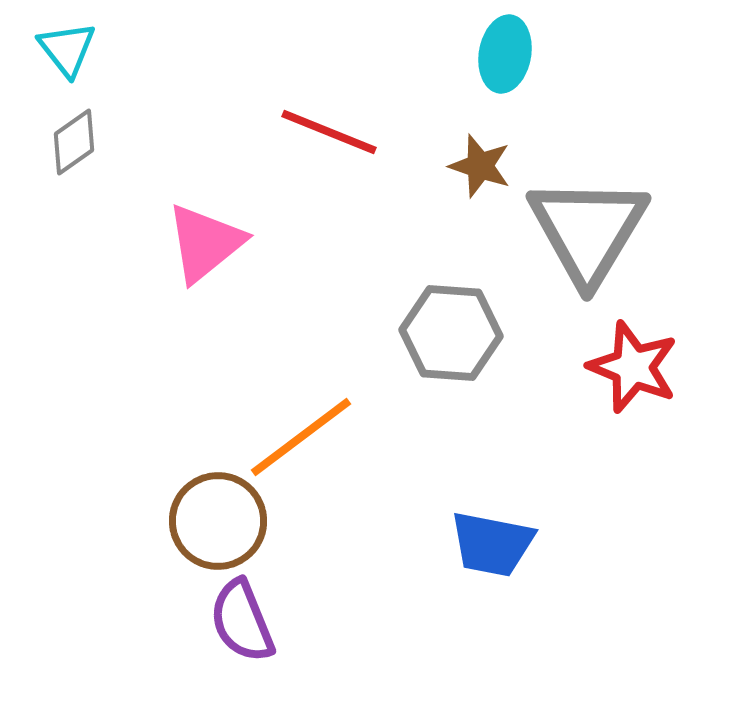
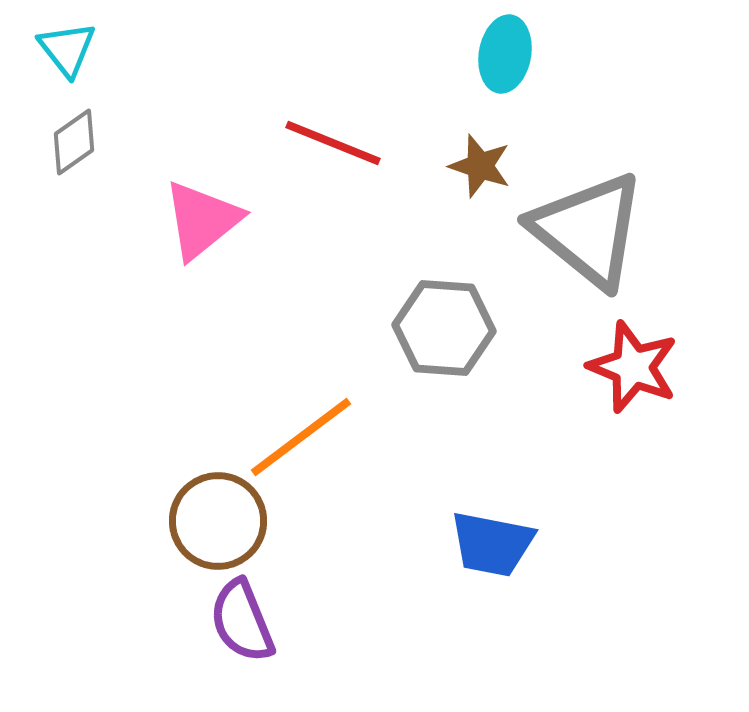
red line: moved 4 px right, 11 px down
gray triangle: rotated 22 degrees counterclockwise
pink triangle: moved 3 px left, 23 px up
gray hexagon: moved 7 px left, 5 px up
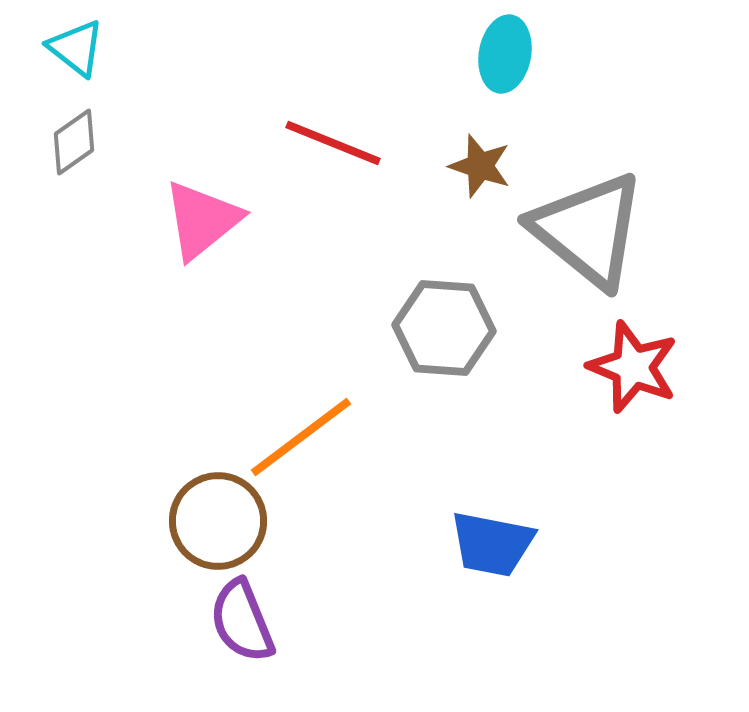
cyan triangle: moved 9 px right, 1 px up; rotated 14 degrees counterclockwise
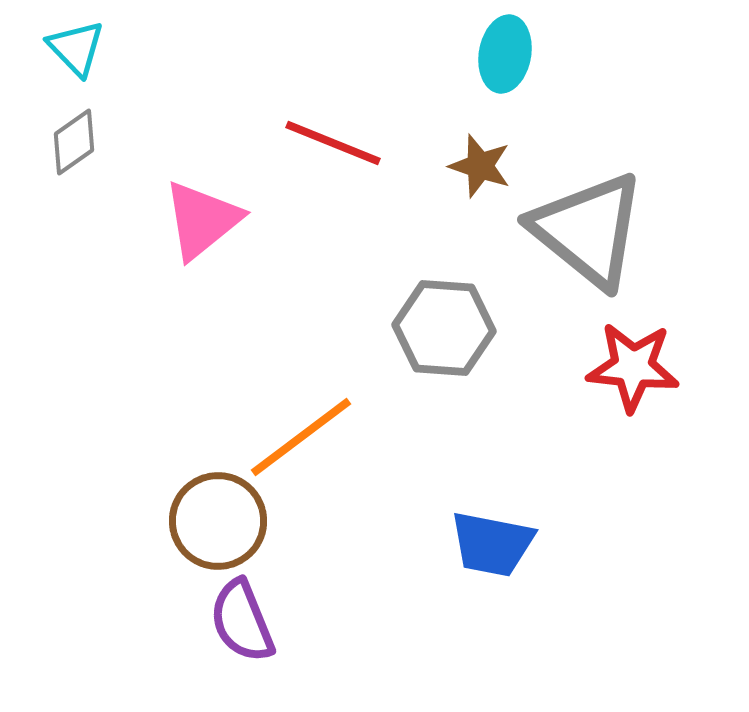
cyan triangle: rotated 8 degrees clockwise
red star: rotated 16 degrees counterclockwise
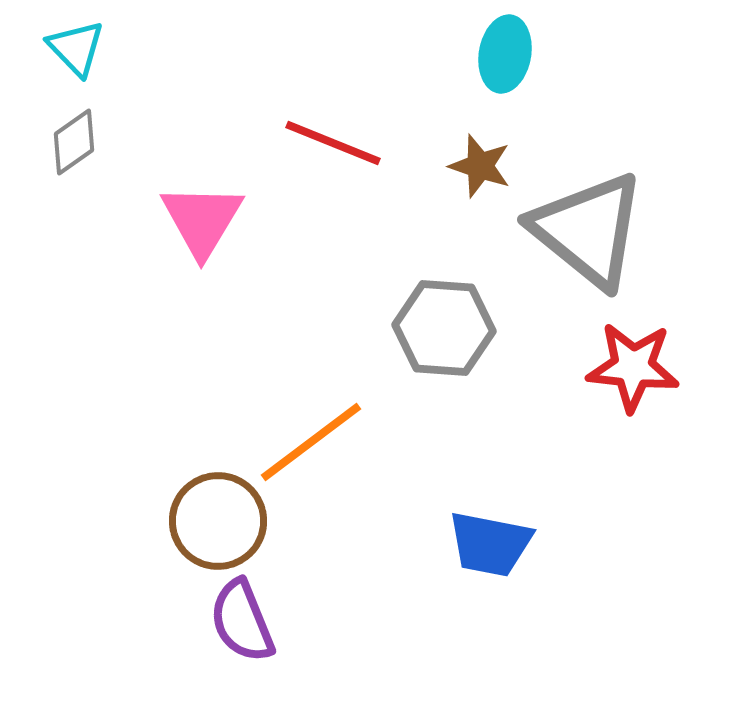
pink triangle: rotated 20 degrees counterclockwise
orange line: moved 10 px right, 5 px down
blue trapezoid: moved 2 px left
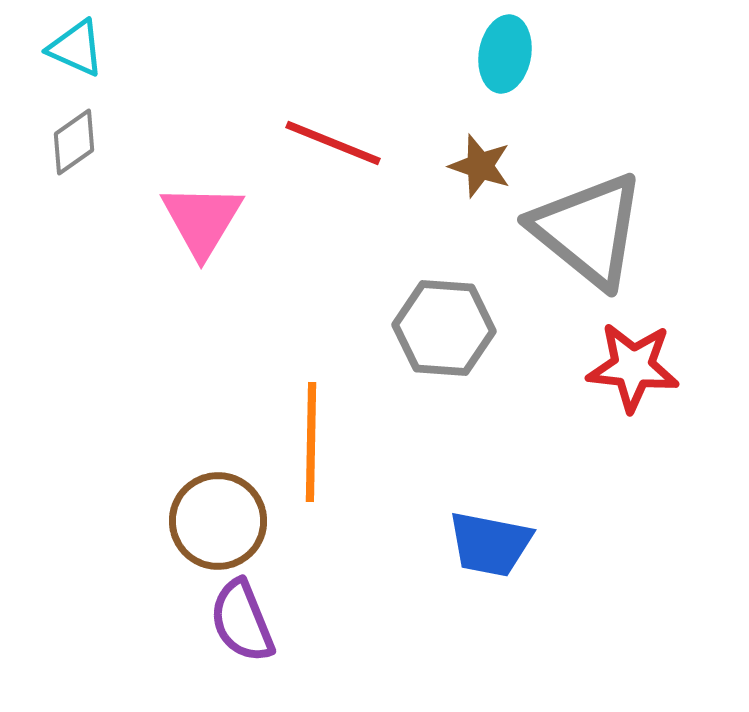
cyan triangle: rotated 22 degrees counterclockwise
orange line: rotated 52 degrees counterclockwise
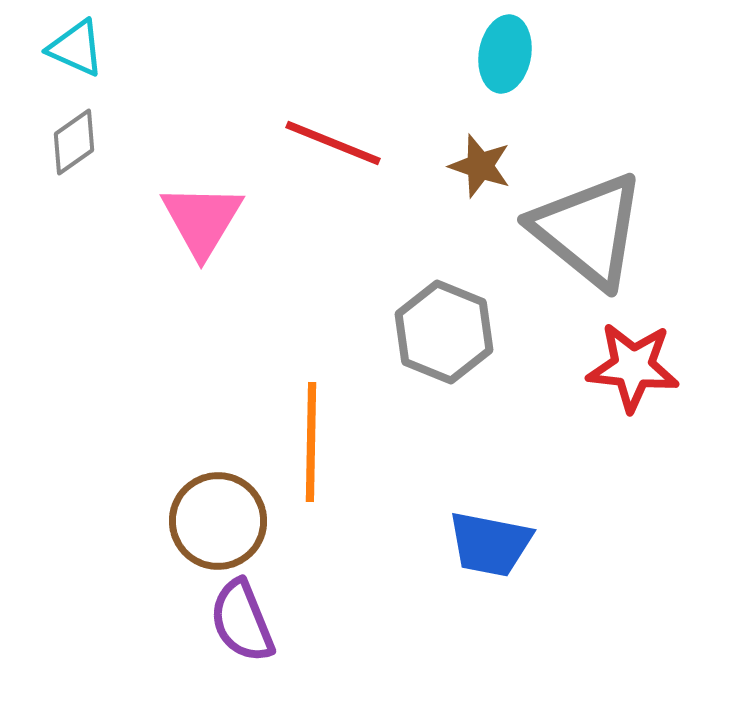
gray hexagon: moved 4 px down; rotated 18 degrees clockwise
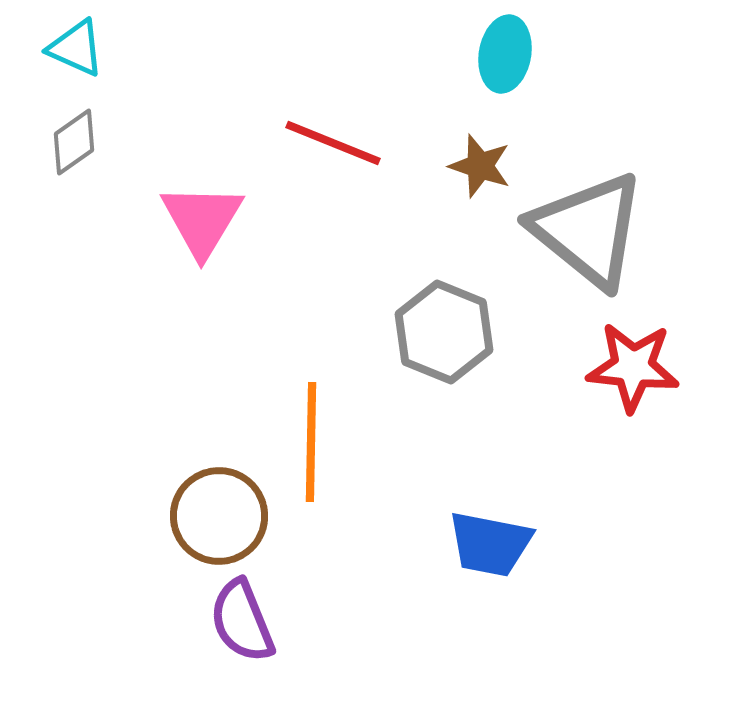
brown circle: moved 1 px right, 5 px up
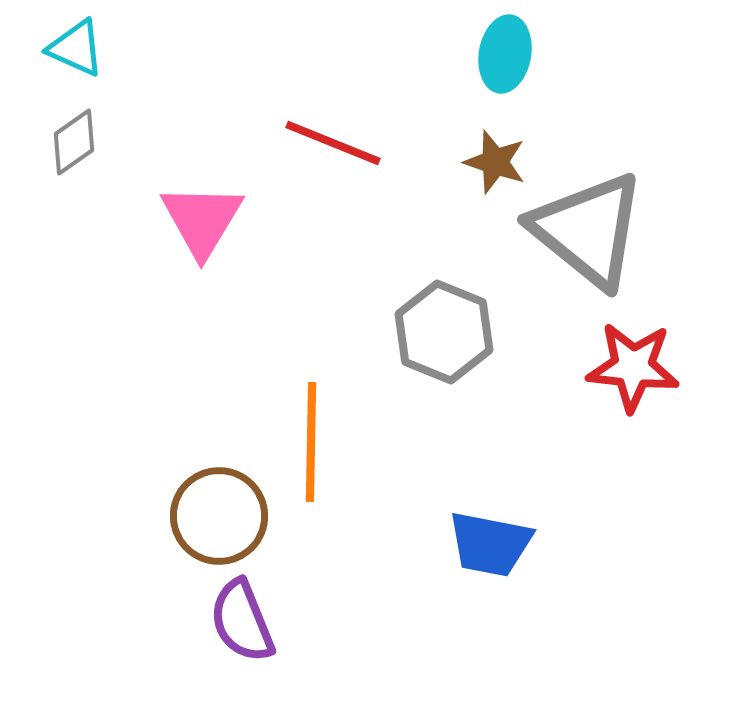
brown star: moved 15 px right, 4 px up
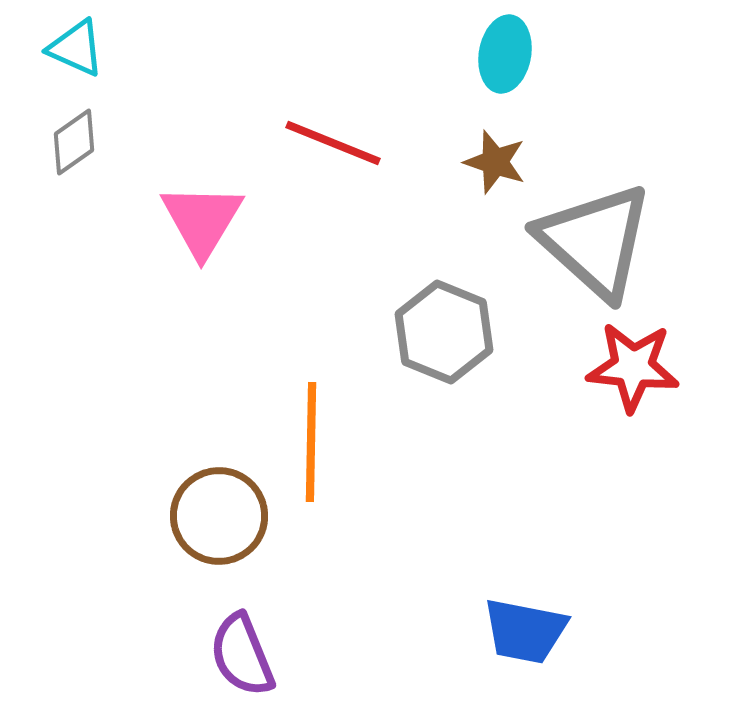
gray triangle: moved 7 px right, 11 px down; rotated 3 degrees clockwise
blue trapezoid: moved 35 px right, 87 px down
purple semicircle: moved 34 px down
